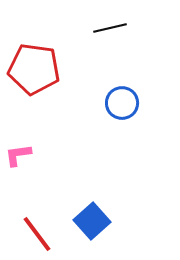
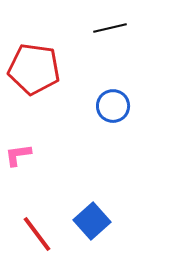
blue circle: moved 9 px left, 3 px down
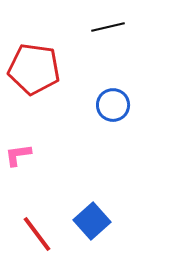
black line: moved 2 px left, 1 px up
blue circle: moved 1 px up
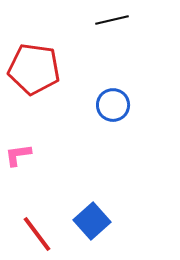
black line: moved 4 px right, 7 px up
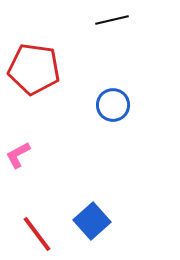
pink L-shape: rotated 20 degrees counterclockwise
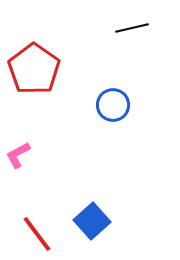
black line: moved 20 px right, 8 px down
red pentagon: rotated 27 degrees clockwise
